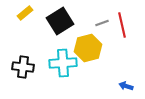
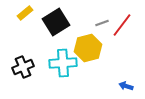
black square: moved 4 px left, 1 px down
red line: rotated 50 degrees clockwise
black cross: rotated 30 degrees counterclockwise
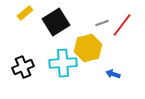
blue arrow: moved 13 px left, 12 px up
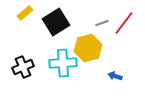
red line: moved 2 px right, 2 px up
blue arrow: moved 2 px right, 2 px down
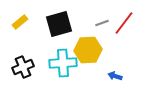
yellow rectangle: moved 5 px left, 9 px down
black square: moved 3 px right, 2 px down; rotated 16 degrees clockwise
yellow hexagon: moved 2 px down; rotated 12 degrees clockwise
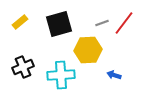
cyan cross: moved 2 px left, 12 px down
blue arrow: moved 1 px left, 1 px up
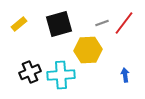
yellow rectangle: moved 1 px left, 2 px down
black cross: moved 7 px right, 5 px down
blue arrow: moved 11 px right; rotated 64 degrees clockwise
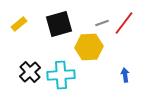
yellow hexagon: moved 1 px right, 3 px up
black cross: rotated 20 degrees counterclockwise
